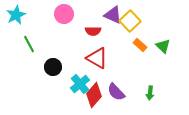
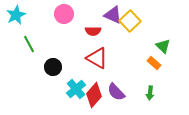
orange rectangle: moved 14 px right, 18 px down
cyan cross: moved 4 px left, 5 px down
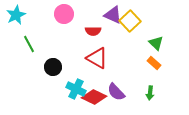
green triangle: moved 7 px left, 3 px up
cyan cross: rotated 24 degrees counterclockwise
red diamond: moved 2 px down; rotated 75 degrees clockwise
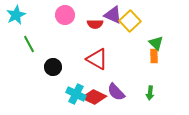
pink circle: moved 1 px right, 1 px down
red semicircle: moved 2 px right, 7 px up
red triangle: moved 1 px down
orange rectangle: moved 7 px up; rotated 48 degrees clockwise
cyan cross: moved 5 px down
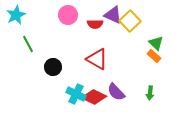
pink circle: moved 3 px right
green line: moved 1 px left
orange rectangle: rotated 48 degrees counterclockwise
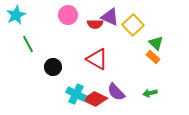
purple triangle: moved 3 px left, 2 px down
yellow square: moved 3 px right, 4 px down
orange rectangle: moved 1 px left, 1 px down
green arrow: rotated 72 degrees clockwise
red diamond: moved 1 px right, 2 px down
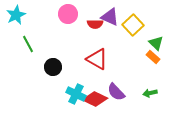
pink circle: moved 1 px up
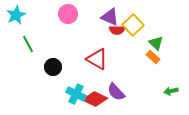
red semicircle: moved 22 px right, 6 px down
green arrow: moved 21 px right, 2 px up
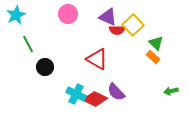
purple triangle: moved 2 px left
black circle: moved 8 px left
